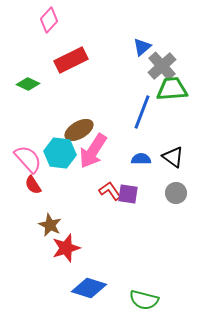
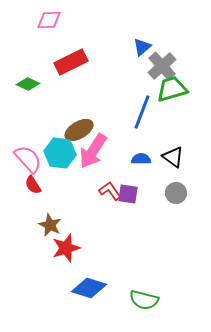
pink diamond: rotated 45 degrees clockwise
red rectangle: moved 2 px down
green trapezoid: rotated 12 degrees counterclockwise
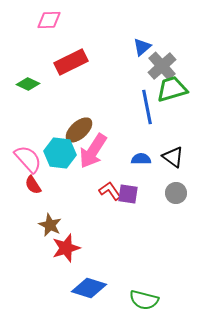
blue line: moved 5 px right, 5 px up; rotated 32 degrees counterclockwise
brown ellipse: rotated 12 degrees counterclockwise
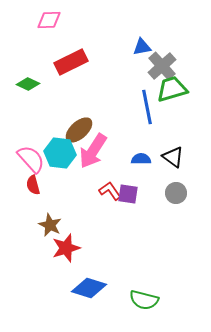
blue triangle: rotated 30 degrees clockwise
pink semicircle: moved 3 px right
red semicircle: rotated 18 degrees clockwise
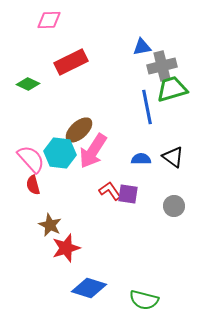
gray cross: rotated 28 degrees clockwise
gray circle: moved 2 px left, 13 px down
